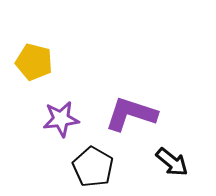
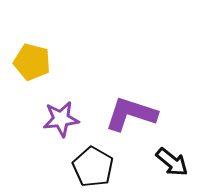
yellow pentagon: moved 2 px left
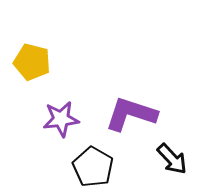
black arrow: moved 3 px up; rotated 8 degrees clockwise
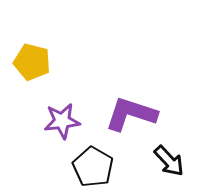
purple star: moved 1 px right, 2 px down
black arrow: moved 3 px left, 2 px down
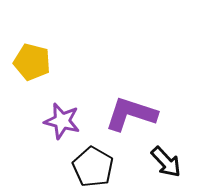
purple star: rotated 21 degrees clockwise
black arrow: moved 3 px left, 1 px down
